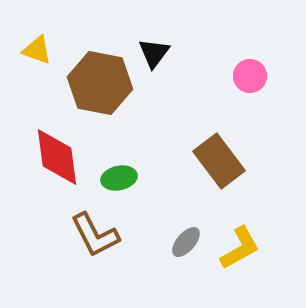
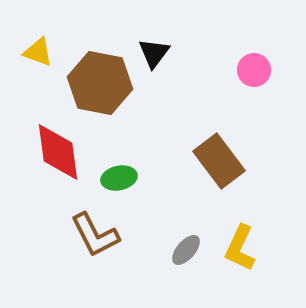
yellow triangle: moved 1 px right, 2 px down
pink circle: moved 4 px right, 6 px up
red diamond: moved 1 px right, 5 px up
gray ellipse: moved 8 px down
yellow L-shape: rotated 144 degrees clockwise
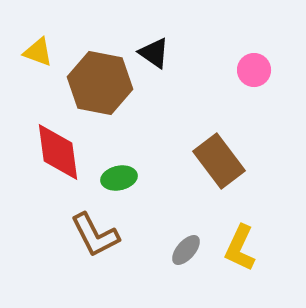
black triangle: rotated 32 degrees counterclockwise
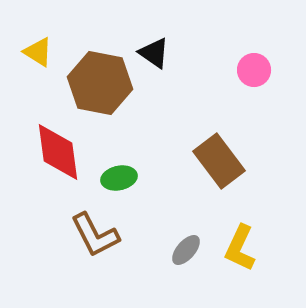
yellow triangle: rotated 12 degrees clockwise
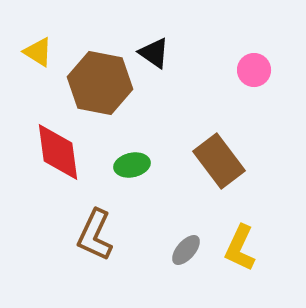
green ellipse: moved 13 px right, 13 px up
brown L-shape: rotated 52 degrees clockwise
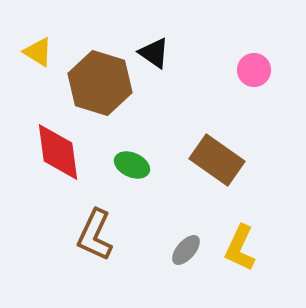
brown hexagon: rotated 6 degrees clockwise
brown rectangle: moved 2 px left, 1 px up; rotated 18 degrees counterclockwise
green ellipse: rotated 36 degrees clockwise
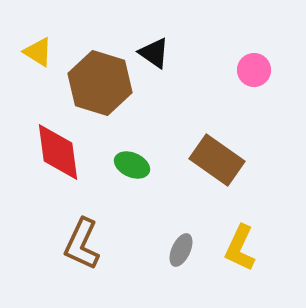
brown L-shape: moved 13 px left, 9 px down
gray ellipse: moved 5 px left; rotated 16 degrees counterclockwise
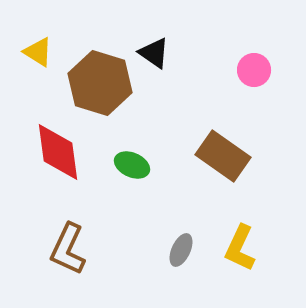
brown rectangle: moved 6 px right, 4 px up
brown L-shape: moved 14 px left, 5 px down
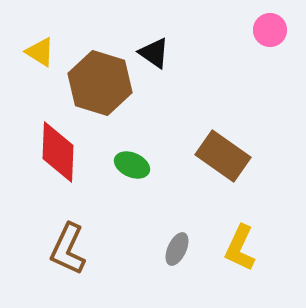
yellow triangle: moved 2 px right
pink circle: moved 16 px right, 40 px up
red diamond: rotated 10 degrees clockwise
gray ellipse: moved 4 px left, 1 px up
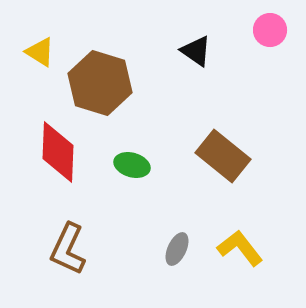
black triangle: moved 42 px right, 2 px up
brown rectangle: rotated 4 degrees clockwise
green ellipse: rotated 8 degrees counterclockwise
yellow L-shape: rotated 117 degrees clockwise
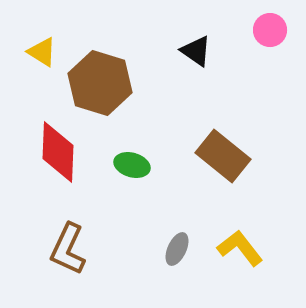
yellow triangle: moved 2 px right
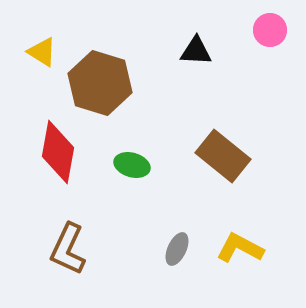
black triangle: rotated 32 degrees counterclockwise
red diamond: rotated 8 degrees clockwise
yellow L-shape: rotated 24 degrees counterclockwise
